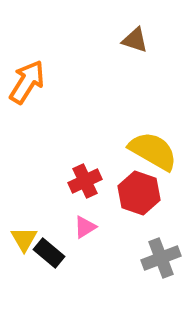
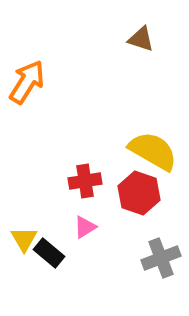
brown triangle: moved 6 px right, 1 px up
red cross: rotated 16 degrees clockwise
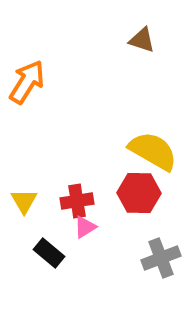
brown triangle: moved 1 px right, 1 px down
red cross: moved 8 px left, 20 px down
red hexagon: rotated 18 degrees counterclockwise
yellow triangle: moved 38 px up
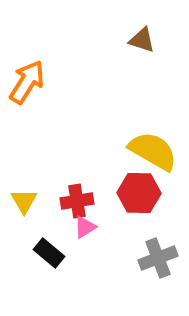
gray cross: moved 3 px left
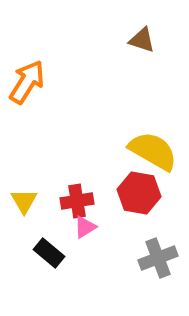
red hexagon: rotated 9 degrees clockwise
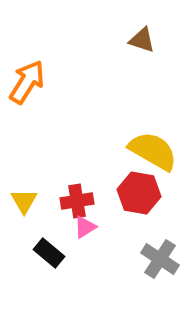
gray cross: moved 2 px right, 1 px down; rotated 36 degrees counterclockwise
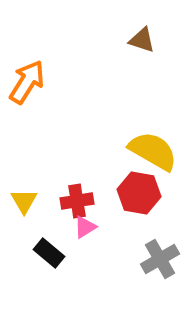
gray cross: rotated 27 degrees clockwise
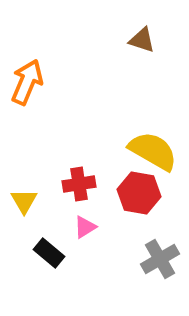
orange arrow: rotated 9 degrees counterclockwise
red cross: moved 2 px right, 17 px up
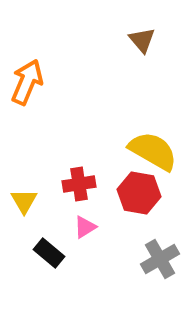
brown triangle: rotated 32 degrees clockwise
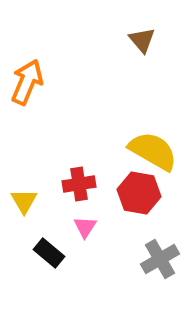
pink triangle: rotated 25 degrees counterclockwise
